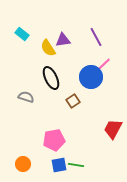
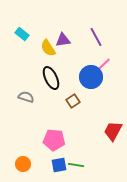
red trapezoid: moved 2 px down
pink pentagon: rotated 15 degrees clockwise
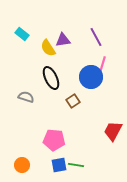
pink line: rotated 30 degrees counterclockwise
orange circle: moved 1 px left, 1 px down
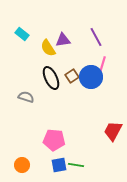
brown square: moved 1 px left, 25 px up
